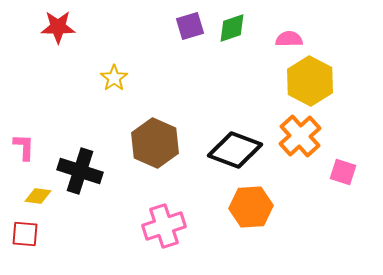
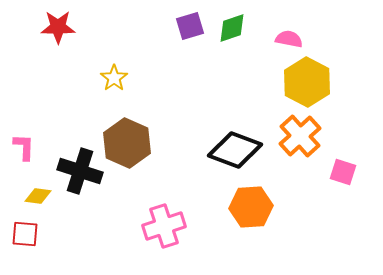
pink semicircle: rotated 12 degrees clockwise
yellow hexagon: moved 3 px left, 1 px down
brown hexagon: moved 28 px left
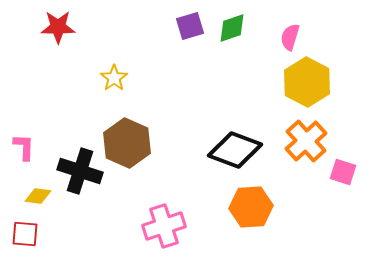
pink semicircle: moved 1 px right, 2 px up; rotated 84 degrees counterclockwise
orange cross: moved 6 px right, 5 px down
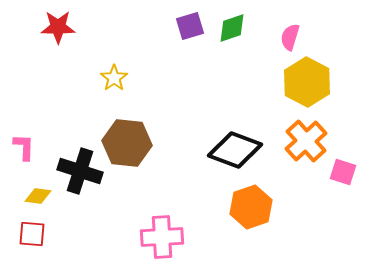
brown hexagon: rotated 18 degrees counterclockwise
orange hexagon: rotated 15 degrees counterclockwise
pink cross: moved 2 px left, 11 px down; rotated 15 degrees clockwise
red square: moved 7 px right
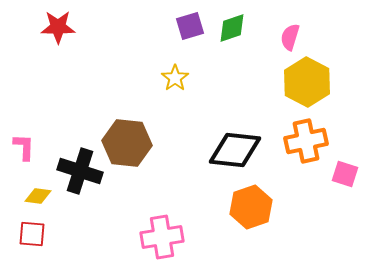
yellow star: moved 61 px right
orange cross: rotated 30 degrees clockwise
black diamond: rotated 14 degrees counterclockwise
pink square: moved 2 px right, 2 px down
pink cross: rotated 6 degrees counterclockwise
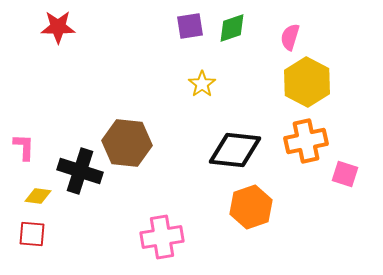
purple square: rotated 8 degrees clockwise
yellow star: moved 27 px right, 6 px down
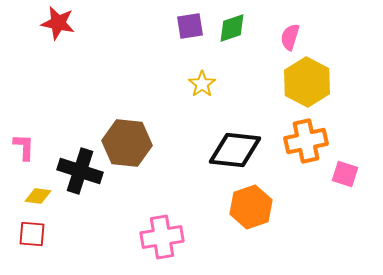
red star: moved 4 px up; rotated 12 degrees clockwise
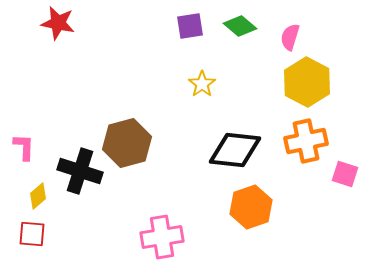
green diamond: moved 8 px right, 2 px up; rotated 60 degrees clockwise
brown hexagon: rotated 21 degrees counterclockwise
yellow diamond: rotated 48 degrees counterclockwise
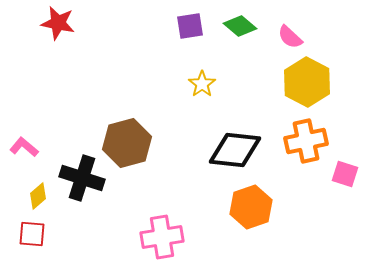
pink semicircle: rotated 64 degrees counterclockwise
pink L-shape: rotated 52 degrees counterclockwise
black cross: moved 2 px right, 7 px down
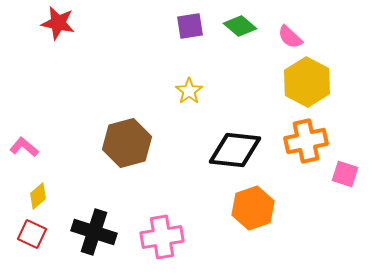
yellow star: moved 13 px left, 7 px down
black cross: moved 12 px right, 54 px down
orange hexagon: moved 2 px right, 1 px down
red square: rotated 20 degrees clockwise
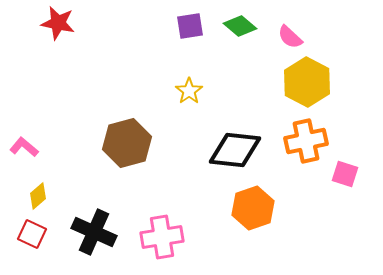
black cross: rotated 6 degrees clockwise
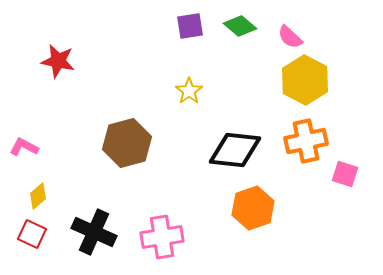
red star: moved 38 px down
yellow hexagon: moved 2 px left, 2 px up
pink L-shape: rotated 12 degrees counterclockwise
